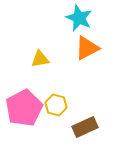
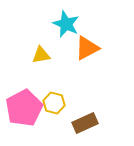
cyan star: moved 13 px left, 6 px down
yellow triangle: moved 1 px right, 4 px up
yellow hexagon: moved 2 px left, 2 px up
brown rectangle: moved 4 px up
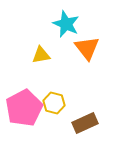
orange triangle: rotated 40 degrees counterclockwise
